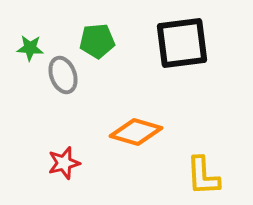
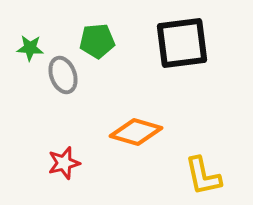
yellow L-shape: rotated 9 degrees counterclockwise
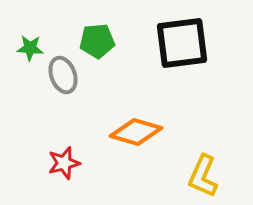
yellow L-shape: rotated 36 degrees clockwise
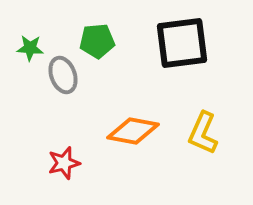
orange diamond: moved 3 px left, 1 px up; rotated 6 degrees counterclockwise
yellow L-shape: moved 43 px up
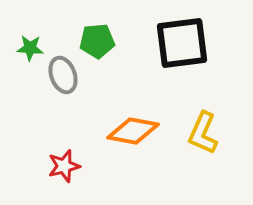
red star: moved 3 px down
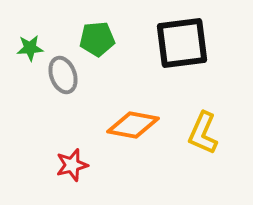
green pentagon: moved 2 px up
green star: rotated 8 degrees counterclockwise
orange diamond: moved 6 px up
red star: moved 8 px right, 1 px up
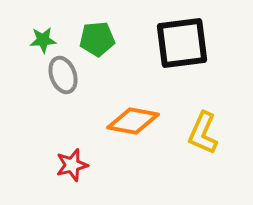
green star: moved 13 px right, 8 px up
orange diamond: moved 4 px up
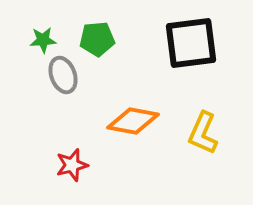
black square: moved 9 px right
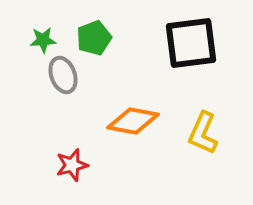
green pentagon: moved 3 px left, 1 px up; rotated 16 degrees counterclockwise
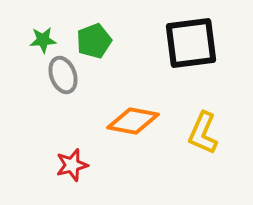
green pentagon: moved 3 px down
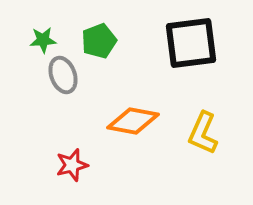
green pentagon: moved 5 px right
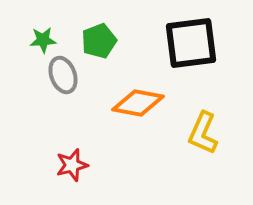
orange diamond: moved 5 px right, 18 px up
